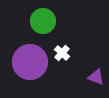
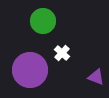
purple circle: moved 8 px down
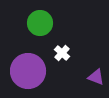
green circle: moved 3 px left, 2 px down
purple circle: moved 2 px left, 1 px down
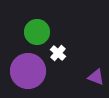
green circle: moved 3 px left, 9 px down
white cross: moved 4 px left
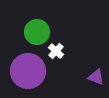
white cross: moved 2 px left, 2 px up
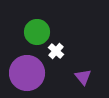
purple circle: moved 1 px left, 2 px down
purple triangle: moved 13 px left; rotated 30 degrees clockwise
